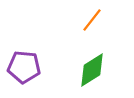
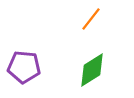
orange line: moved 1 px left, 1 px up
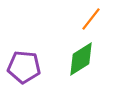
green diamond: moved 11 px left, 11 px up
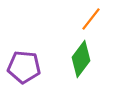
green diamond: rotated 21 degrees counterclockwise
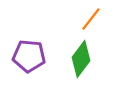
purple pentagon: moved 5 px right, 11 px up
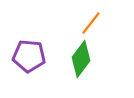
orange line: moved 4 px down
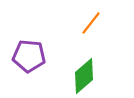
green diamond: moved 3 px right, 17 px down; rotated 12 degrees clockwise
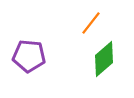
green diamond: moved 20 px right, 17 px up
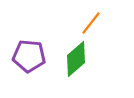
green diamond: moved 28 px left
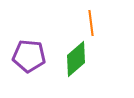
orange line: rotated 45 degrees counterclockwise
